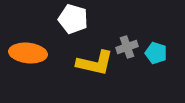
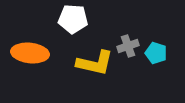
white pentagon: rotated 12 degrees counterclockwise
gray cross: moved 1 px right, 1 px up
orange ellipse: moved 2 px right
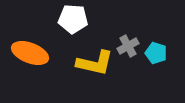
gray cross: rotated 10 degrees counterclockwise
orange ellipse: rotated 15 degrees clockwise
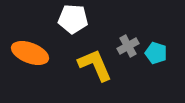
yellow L-shape: moved 2 px down; rotated 126 degrees counterclockwise
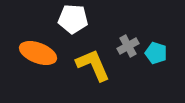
orange ellipse: moved 8 px right
yellow L-shape: moved 2 px left
